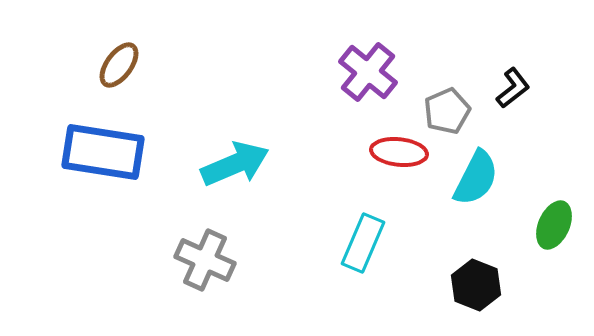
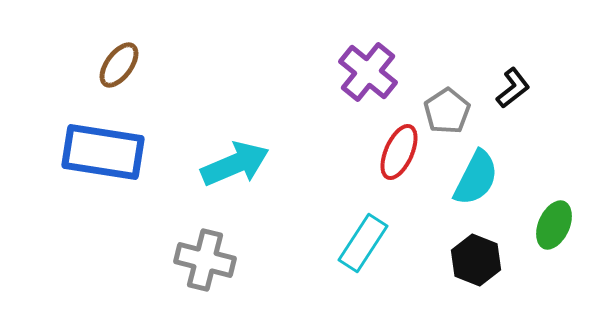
gray pentagon: rotated 9 degrees counterclockwise
red ellipse: rotated 72 degrees counterclockwise
cyan rectangle: rotated 10 degrees clockwise
gray cross: rotated 10 degrees counterclockwise
black hexagon: moved 25 px up
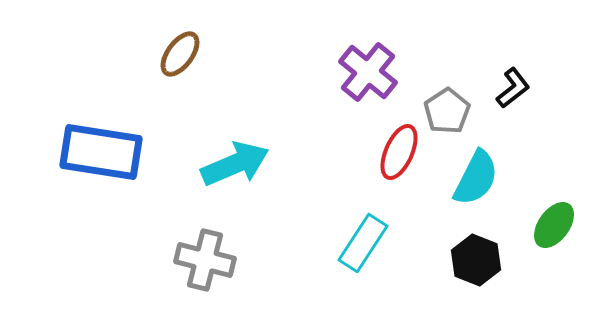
brown ellipse: moved 61 px right, 11 px up
blue rectangle: moved 2 px left
green ellipse: rotated 12 degrees clockwise
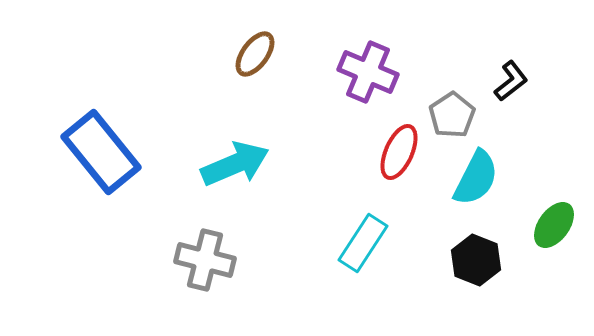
brown ellipse: moved 75 px right
purple cross: rotated 16 degrees counterclockwise
black L-shape: moved 2 px left, 7 px up
gray pentagon: moved 5 px right, 4 px down
blue rectangle: rotated 42 degrees clockwise
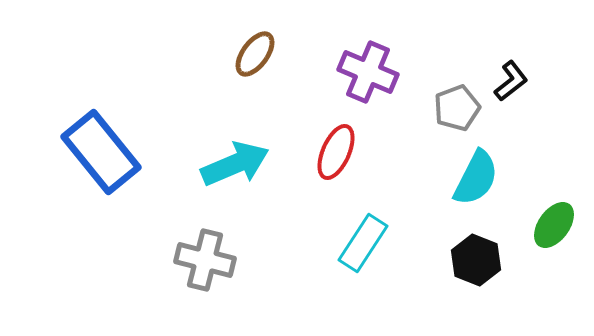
gray pentagon: moved 5 px right, 7 px up; rotated 12 degrees clockwise
red ellipse: moved 63 px left
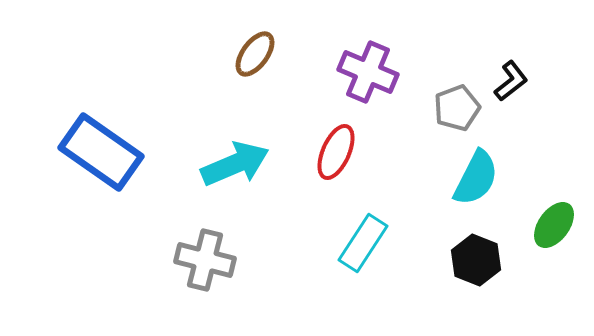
blue rectangle: rotated 16 degrees counterclockwise
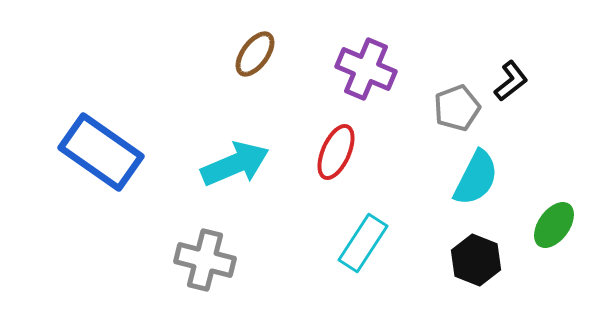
purple cross: moved 2 px left, 3 px up
